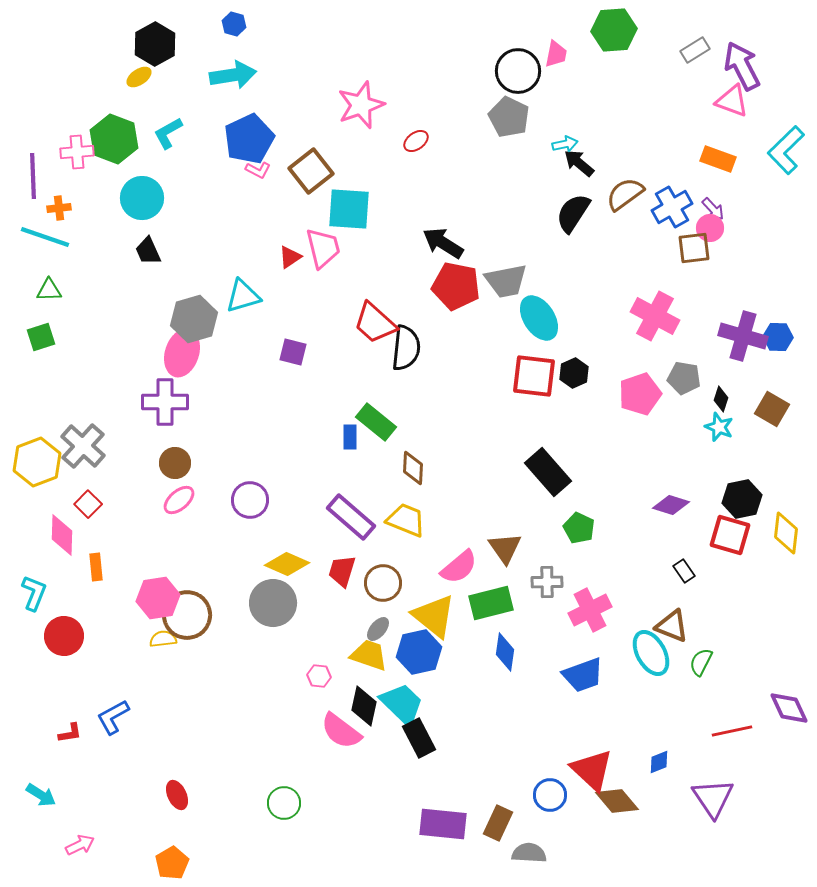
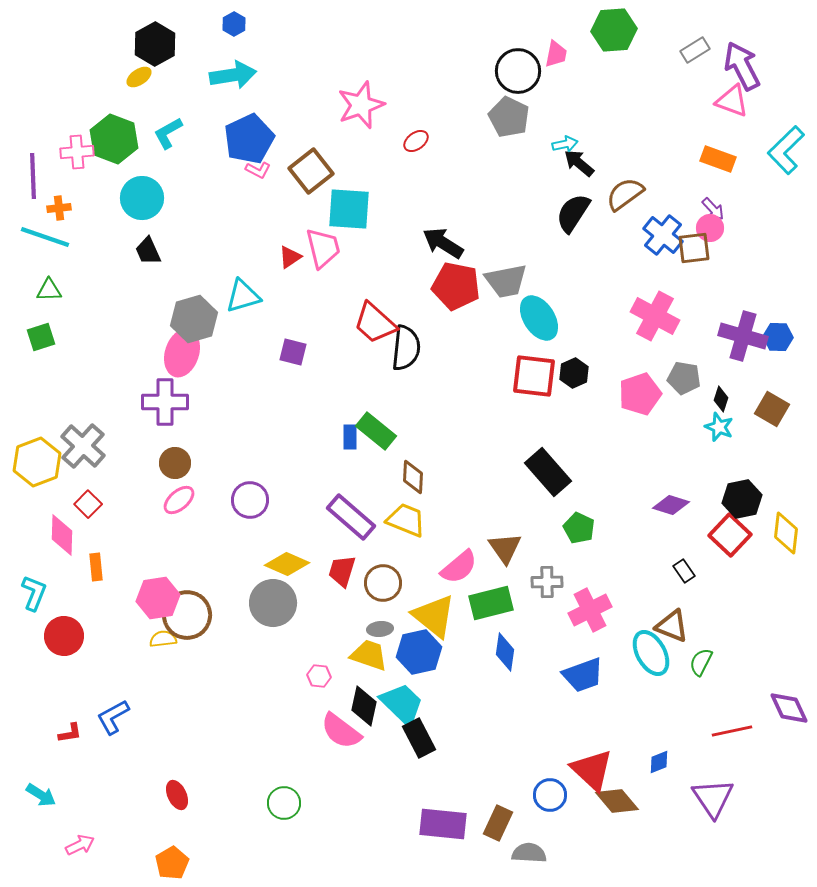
blue hexagon at (234, 24): rotated 15 degrees clockwise
blue cross at (672, 207): moved 9 px left, 28 px down; rotated 21 degrees counterclockwise
green rectangle at (376, 422): moved 9 px down
brown diamond at (413, 468): moved 9 px down
red square at (730, 535): rotated 27 degrees clockwise
gray ellipse at (378, 629): moved 2 px right; rotated 45 degrees clockwise
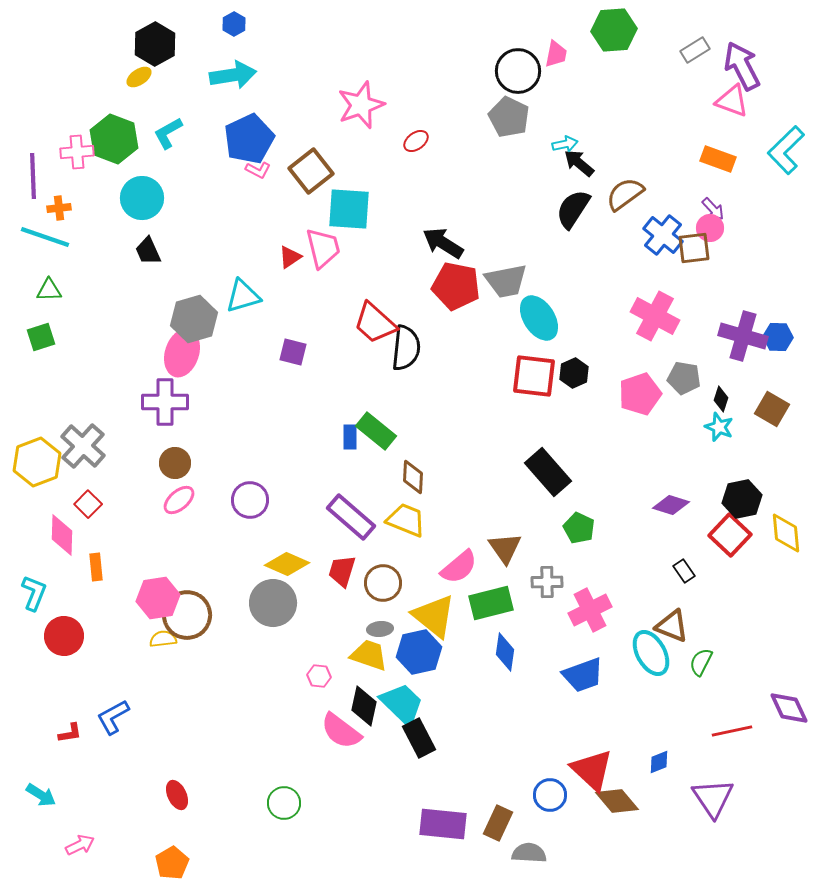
black semicircle at (573, 213): moved 4 px up
yellow diamond at (786, 533): rotated 12 degrees counterclockwise
